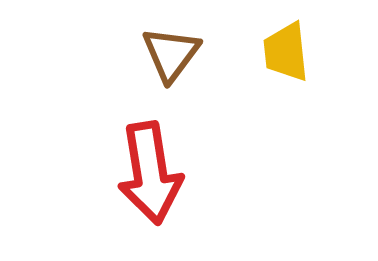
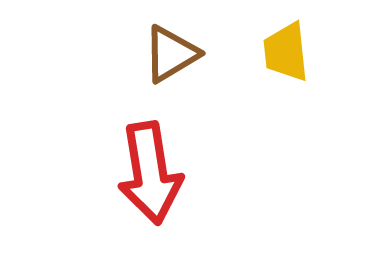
brown triangle: rotated 22 degrees clockwise
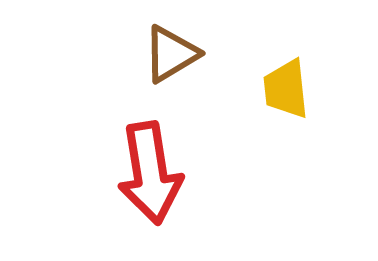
yellow trapezoid: moved 37 px down
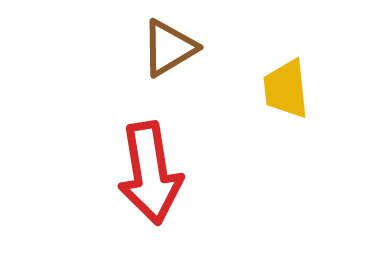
brown triangle: moved 2 px left, 6 px up
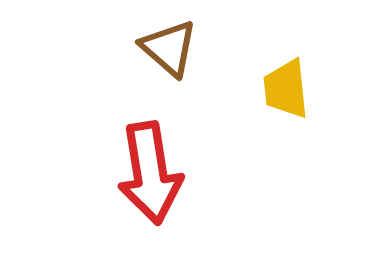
brown triangle: rotated 48 degrees counterclockwise
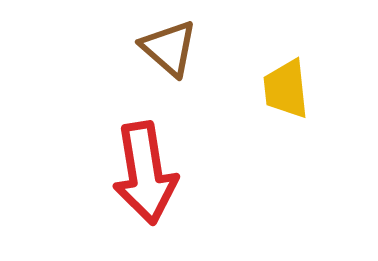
red arrow: moved 5 px left
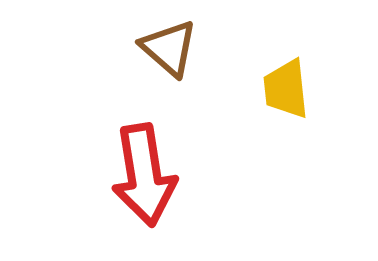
red arrow: moved 1 px left, 2 px down
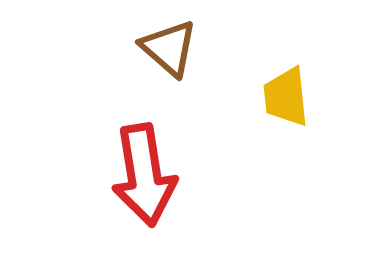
yellow trapezoid: moved 8 px down
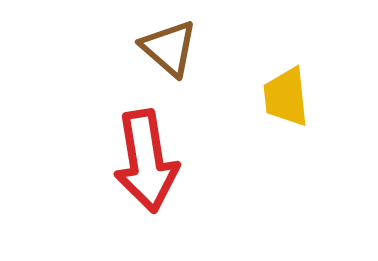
red arrow: moved 2 px right, 14 px up
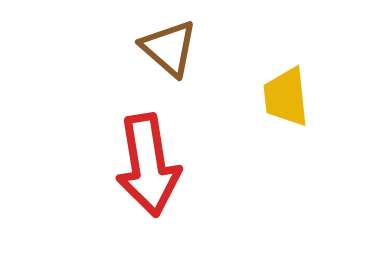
red arrow: moved 2 px right, 4 px down
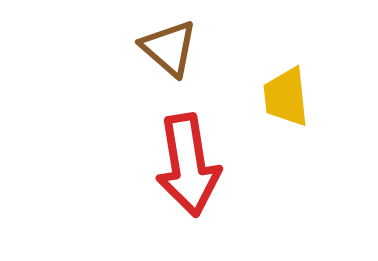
red arrow: moved 40 px right
